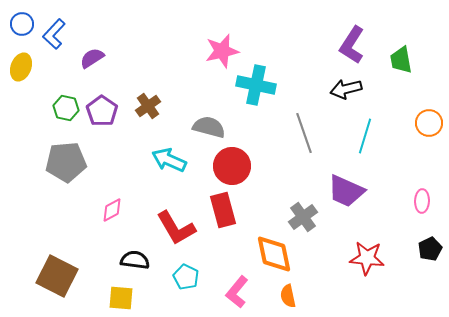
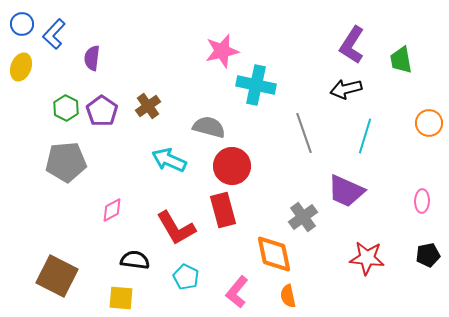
purple semicircle: rotated 50 degrees counterclockwise
green hexagon: rotated 15 degrees clockwise
black pentagon: moved 2 px left, 6 px down; rotated 15 degrees clockwise
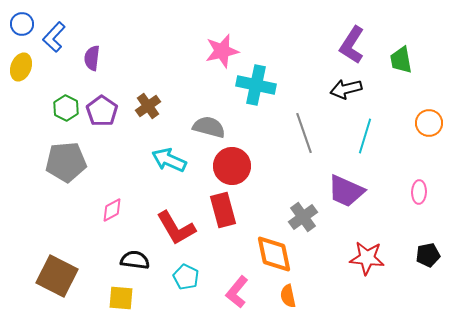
blue L-shape: moved 3 px down
pink ellipse: moved 3 px left, 9 px up
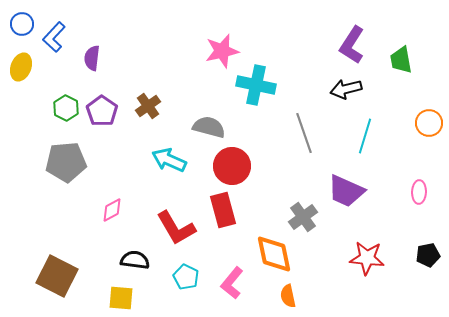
pink L-shape: moved 5 px left, 9 px up
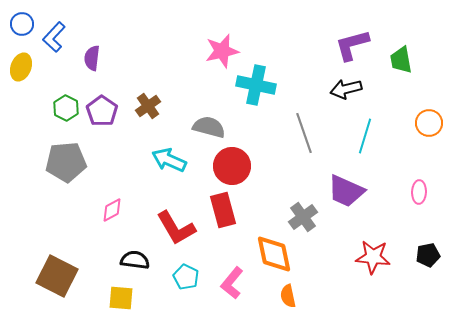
purple L-shape: rotated 42 degrees clockwise
red star: moved 6 px right, 1 px up
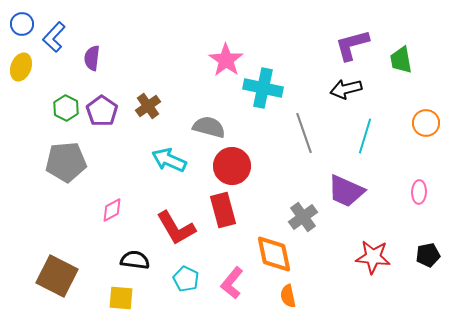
pink star: moved 4 px right, 9 px down; rotated 24 degrees counterclockwise
cyan cross: moved 7 px right, 3 px down
orange circle: moved 3 px left
cyan pentagon: moved 2 px down
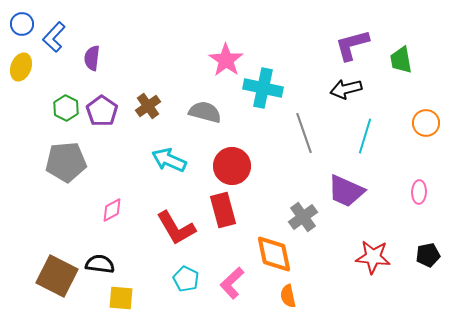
gray semicircle: moved 4 px left, 15 px up
black semicircle: moved 35 px left, 4 px down
pink L-shape: rotated 8 degrees clockwise
